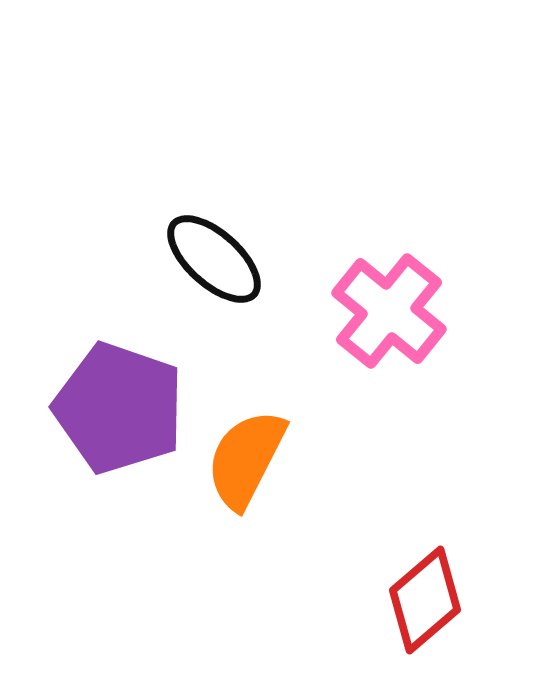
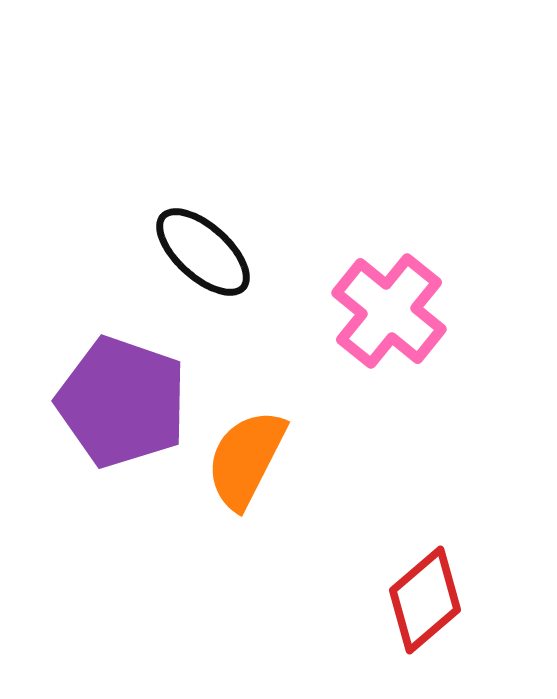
black ellipse: moved 11 px left, 7 px up
purple pentagon: moved 3 px right, 6 px up
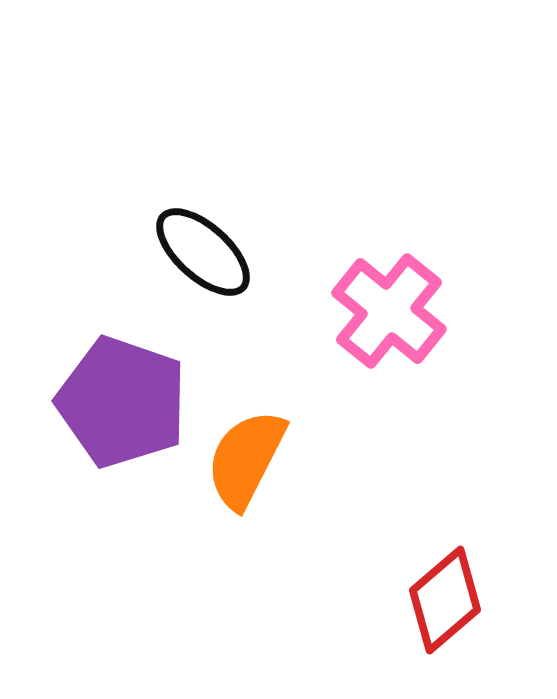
red diamond: moved 20 px right
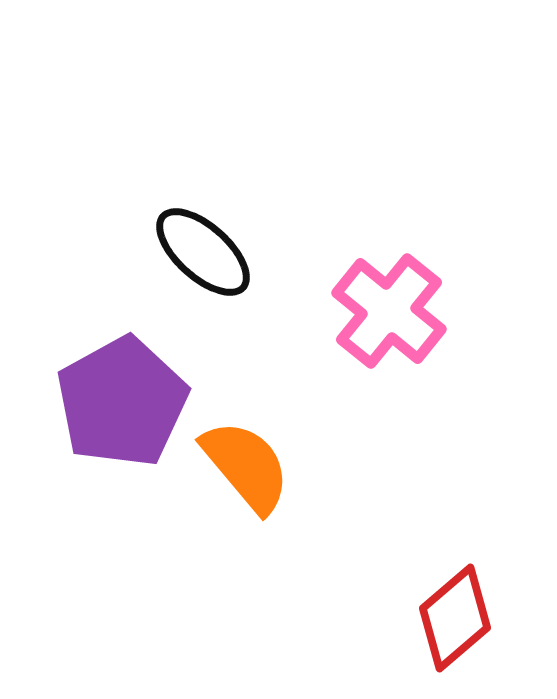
purple pentagon: rotated 24 degrees clockwise
orange semicircle: moved 7 px down; rotated 113 degrees clockwise
red diamond: moved 10 px right, 18 px down
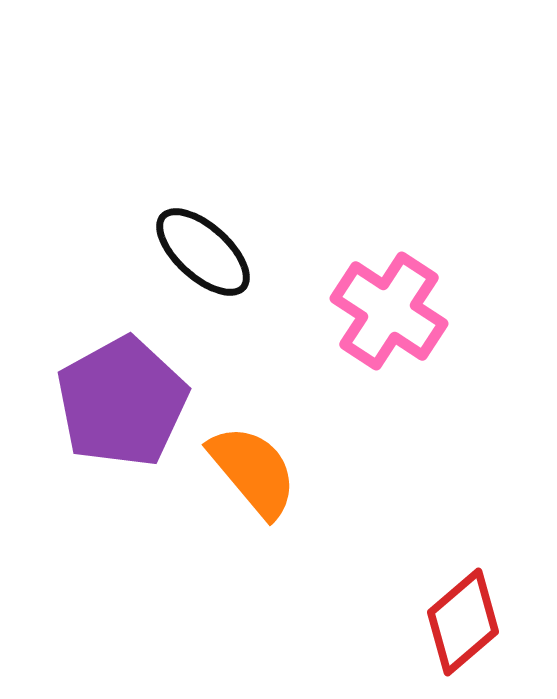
pink cross: rotated 6 degrees counterclockwise
orange semicircle: moved 7 px right, 5 px down
red diamond: moved 8 px right, 4 px down
